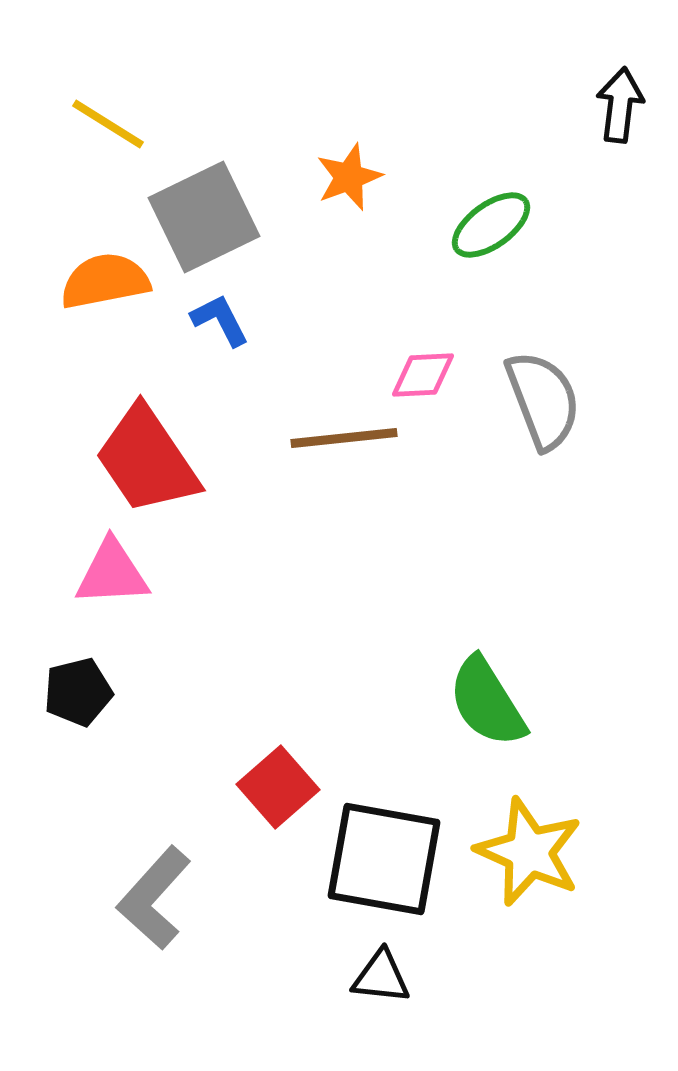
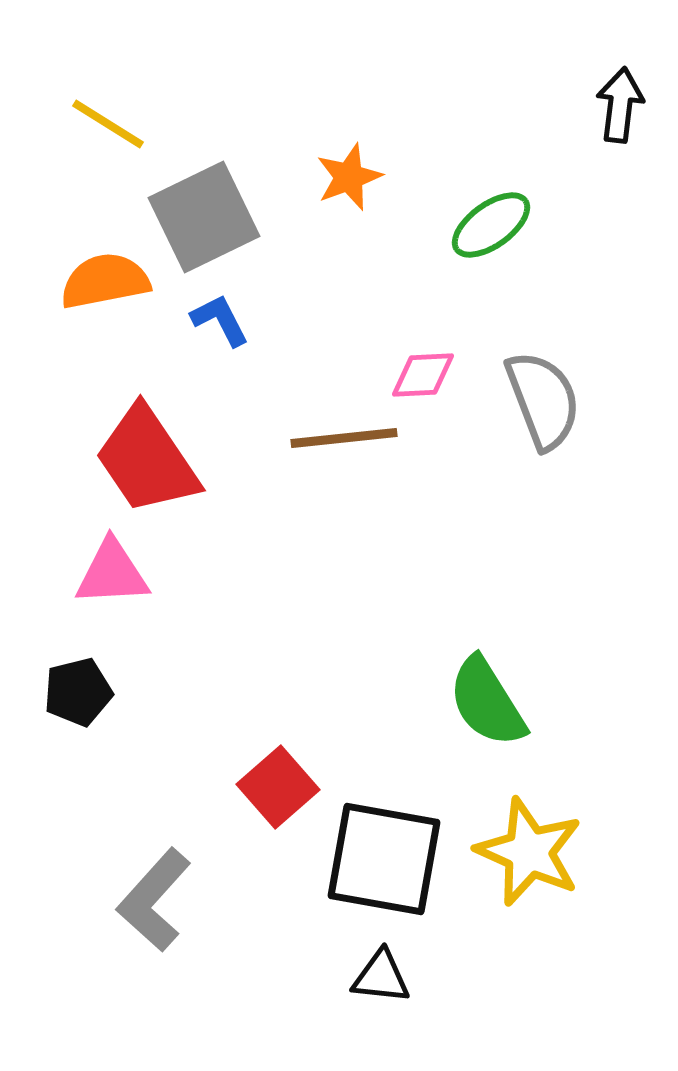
gray L-shape: moved 2 px down
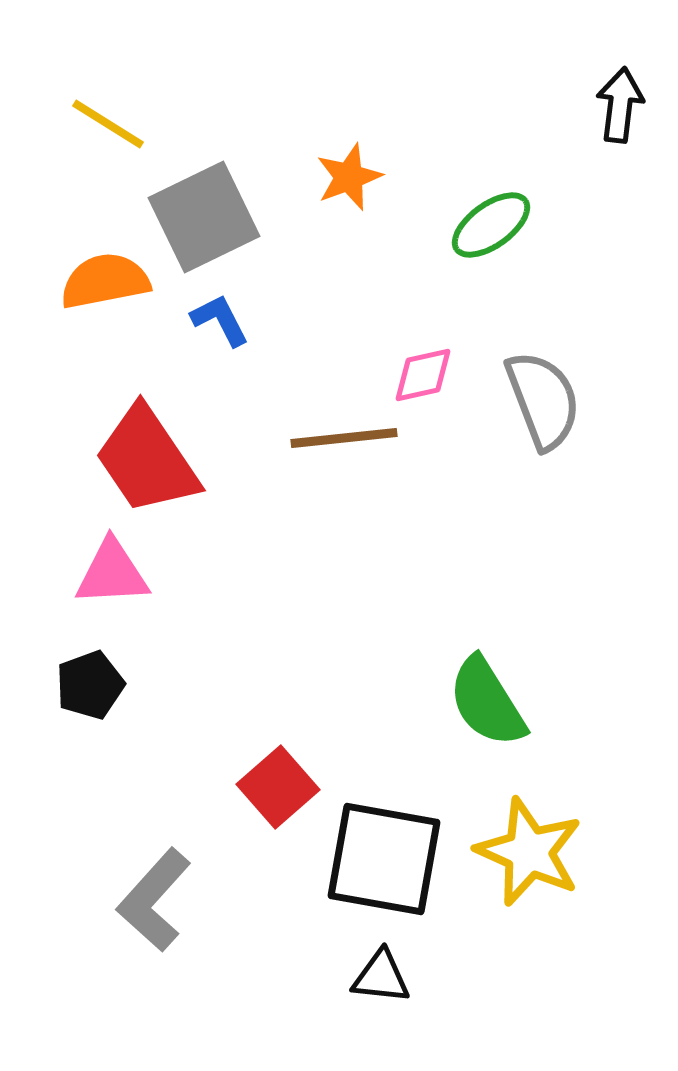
pink diamond: rotated 10 degrees counterclockwise
black pentagon: moved 12 px right, 7 px up; rotated 6 degrees counterclockwise
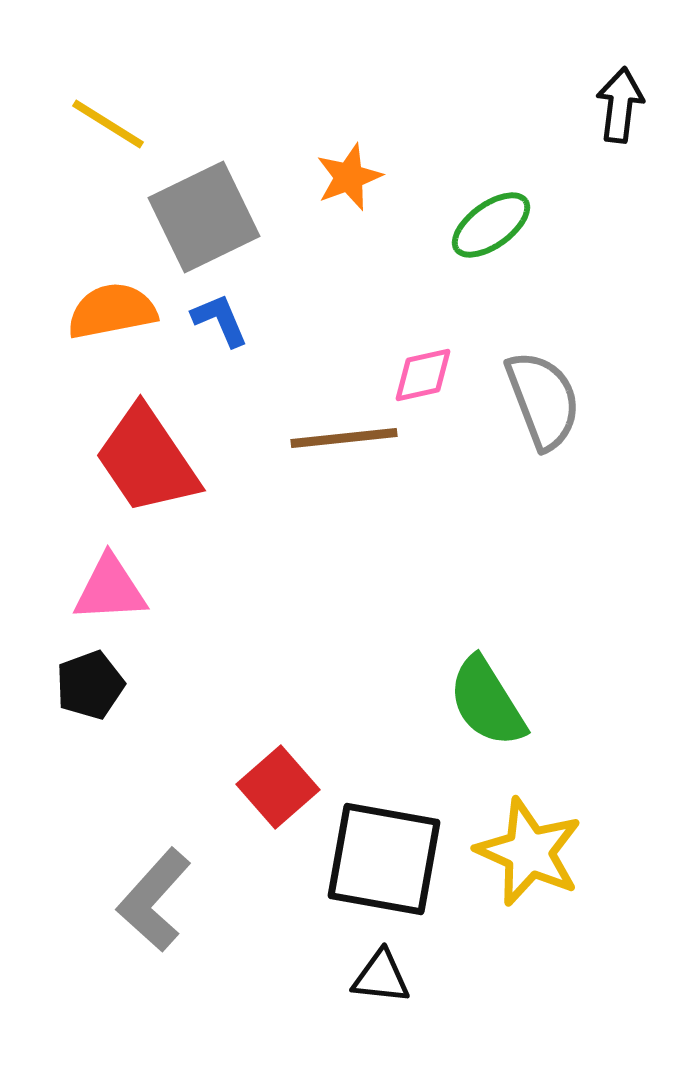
orange semicircle: moved 7 px right, 30 px down
blue L-shape: rotated 4 degrees clockwise
pink triangle: moved 2 px left, 16 px down
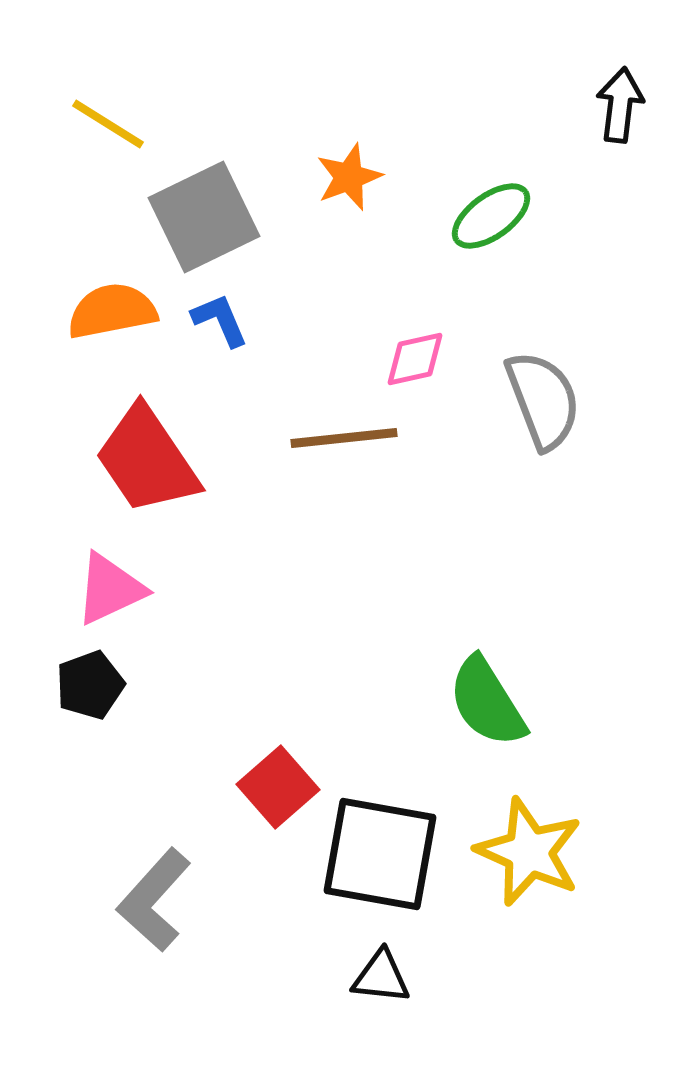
green ellipse: moved 9 px up
pink diamond: moved 8 px left, 16 px up
pink triangle: rotated 22 degrees counterclockwise
black square: moved 4 px left, 5 px up
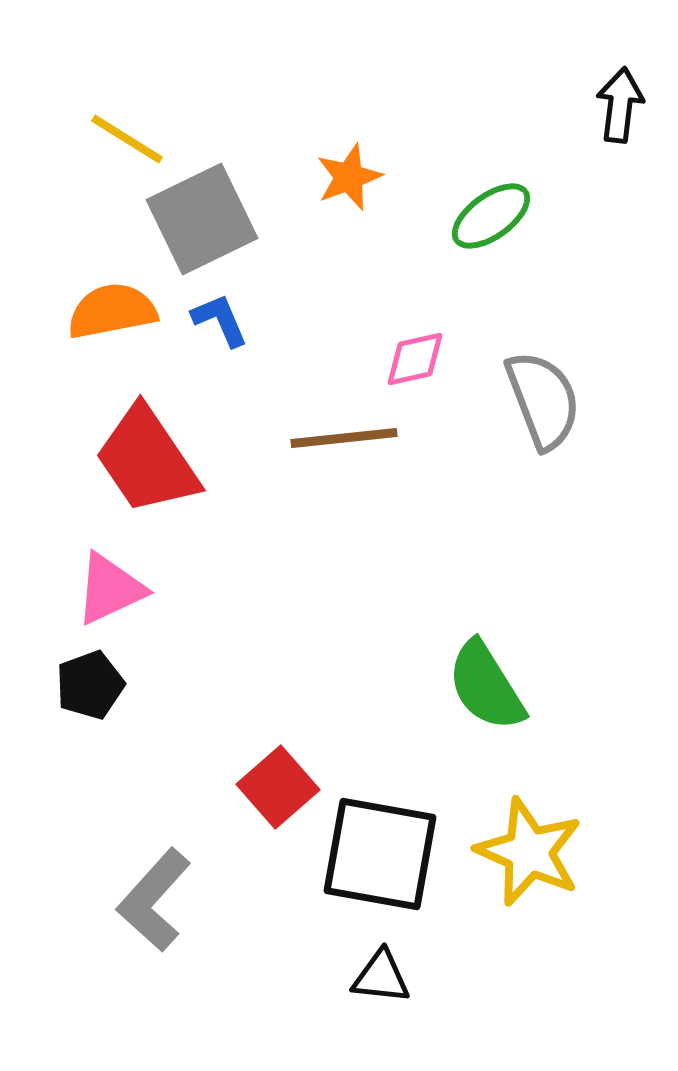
yellow line: moved 19 px right, 15 px down
gray square: moved 2 px left, 2 px down
green semicircle: moved 1 px left, 16 px up
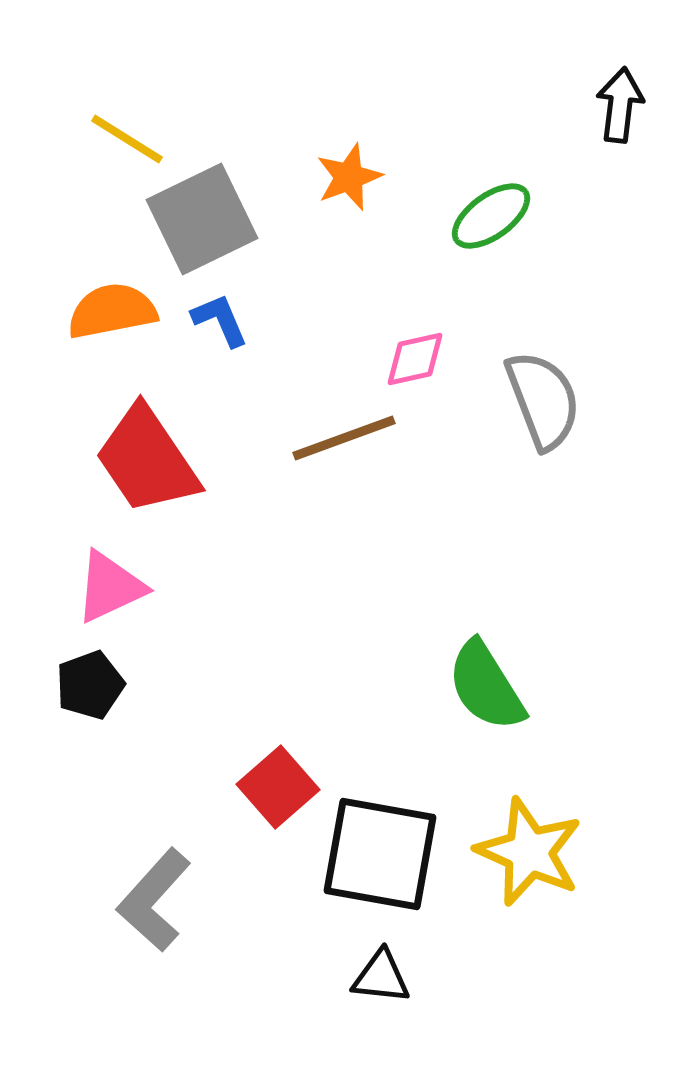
brown line: rotated 14 degrees counterclockwise
pink triangle: moved 2 px up
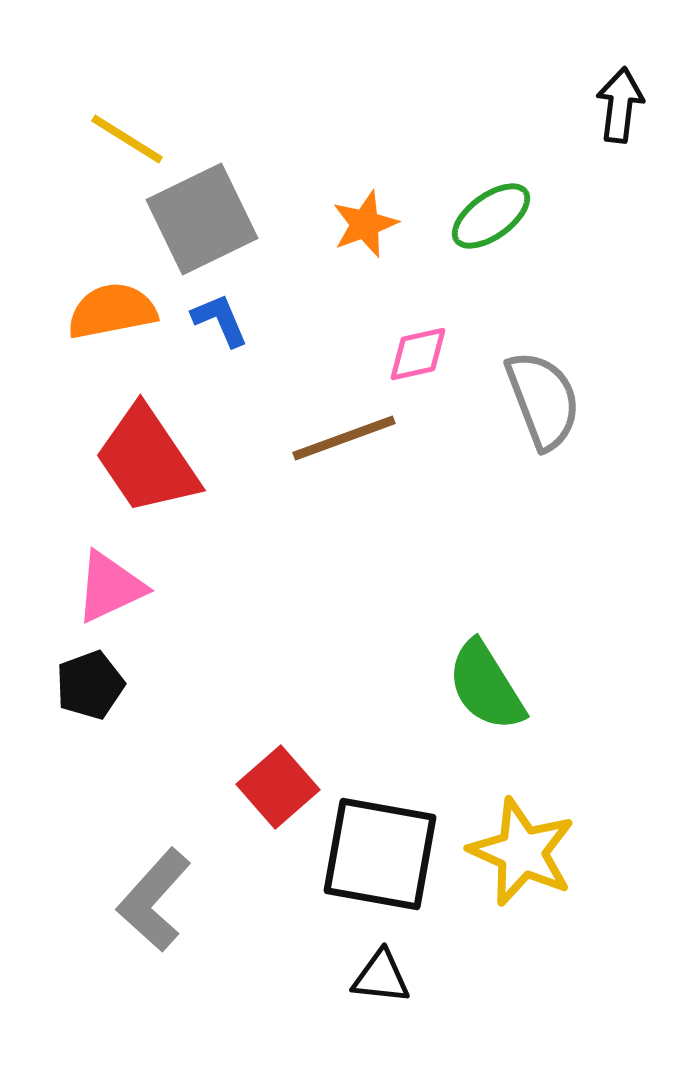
orange star: moved 16 px right, 47 px down
pink diamond: moved 3 px right, 5 px up
yellow star: moved 7 px left
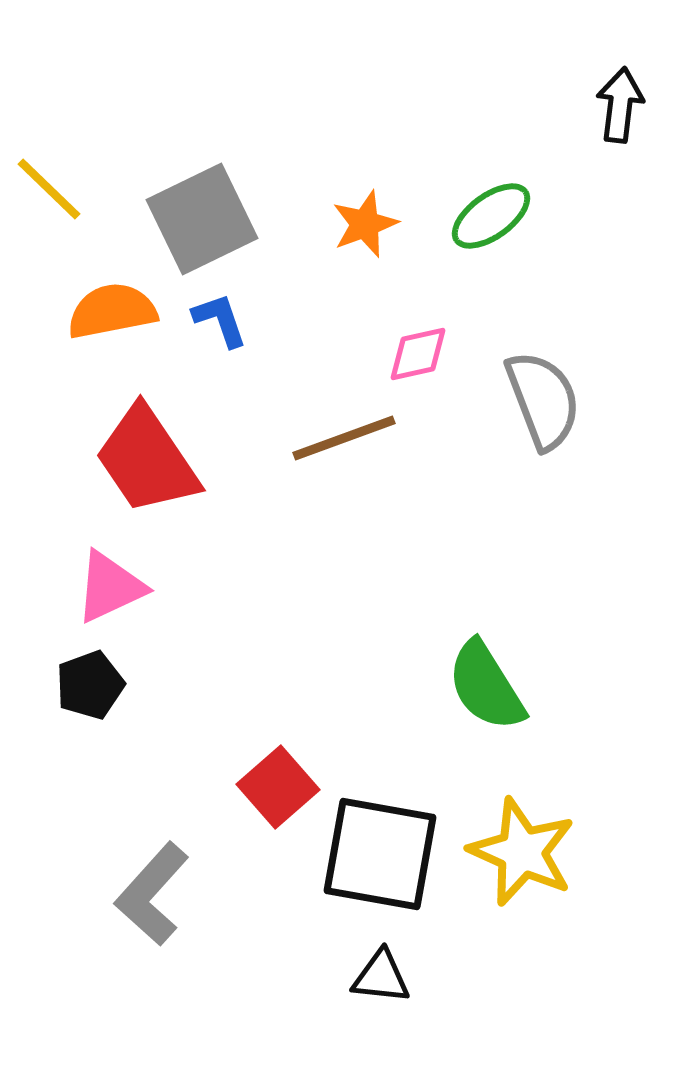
yellow line: moved 78 px left, 50 px down; rotated 12 degrees clockwise
blue L-shape: rotated 4 degrees clockwise
gray L-shape: moved 2 px left, 6 px up
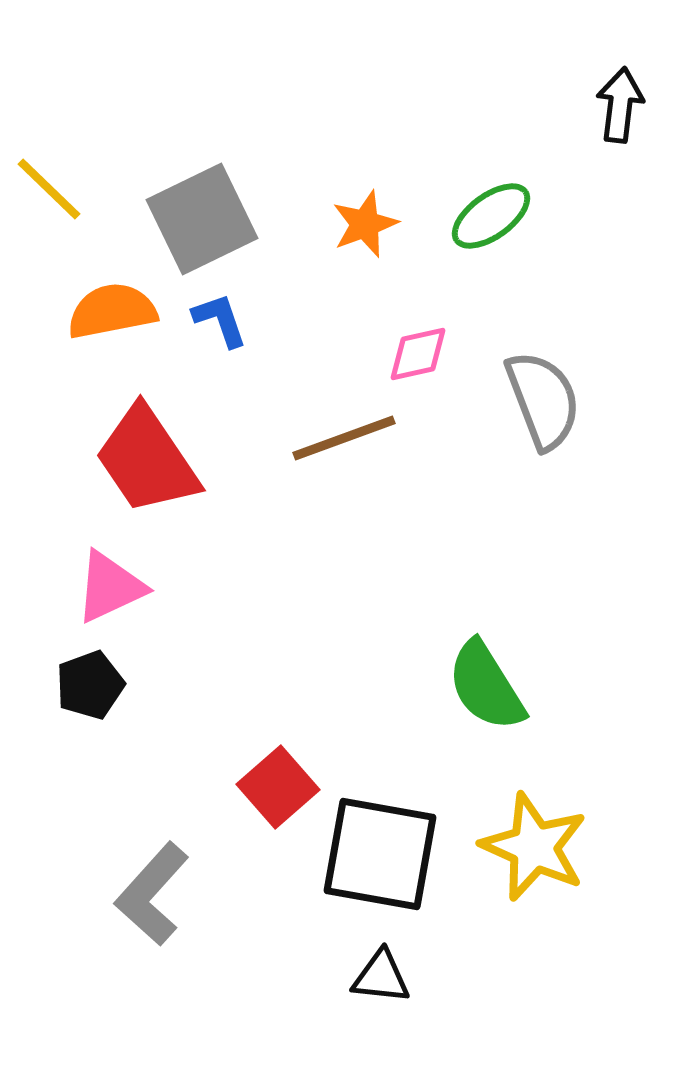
yellow star: moved 12 px right, 5 px up
